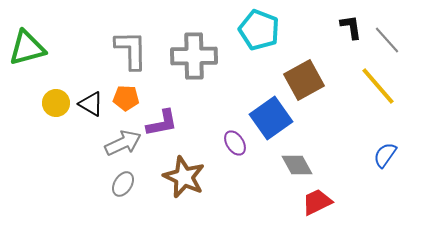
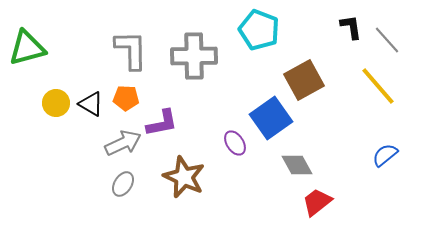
blue semicircle: rotated 16 degrees clockwise
red trapezoid: rotated 12 degrees counterclockwise
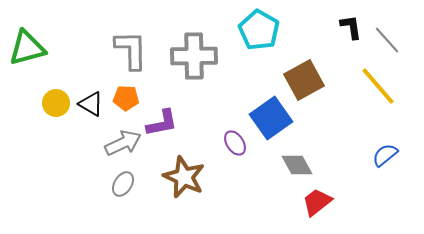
cyan pentagon: rotated 9 degrees clockwise
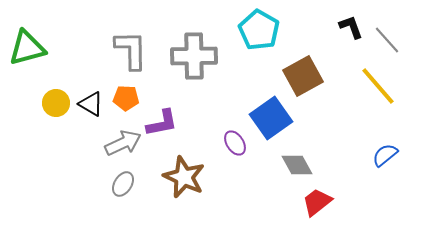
black L-shape: rotated 12 degrees counterclockwise
brown square: moved 1 px left, 4 px up
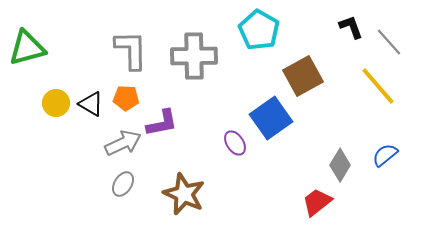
gray line: moved 2 px right, 2 px down
gray diamond: moved 43 px right; rotated 60 degrees clockwise
brown star: moved 17 px down
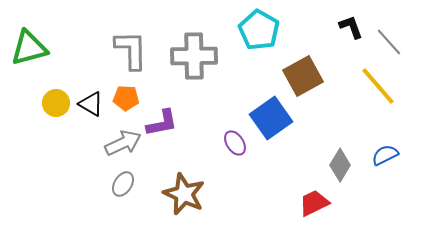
green triangle: moved 2 px right
blue semicircle: rotated 12 degrees clockwise
red trapezoid: moved 3 px left, 1 px down; rotated 12 degrees clockwise
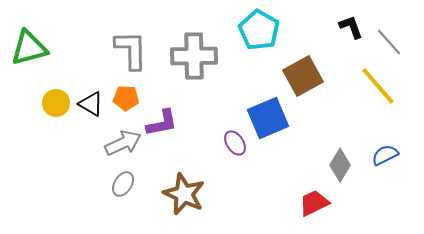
blue square: moved 3 px left; rotated 12 degrees clockwise
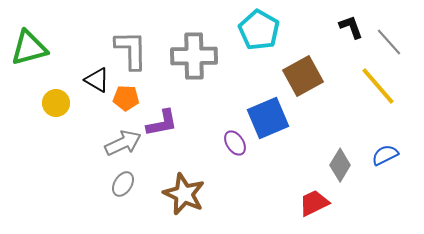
black triangle: moved 6 px right, 24 px up
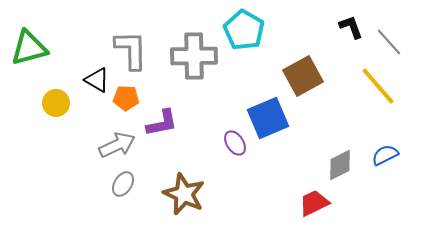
cyan pentagon: moved 15 px left
gray arrow: moved 6 px left, 2 px down
gray diamond: rotated 32 degrees clockwise
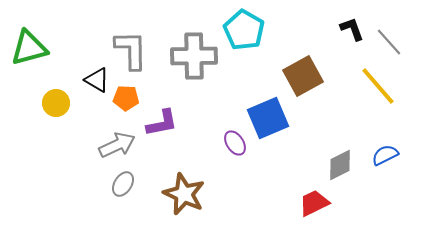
black L-shape: moved 1 px right, 2 px down
